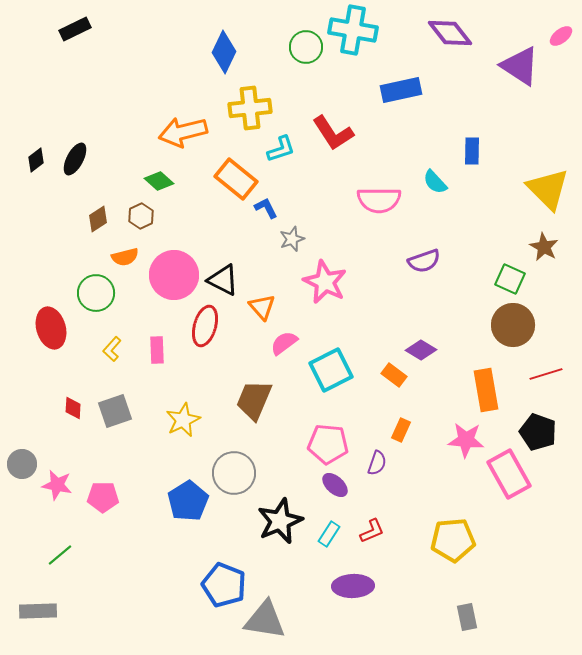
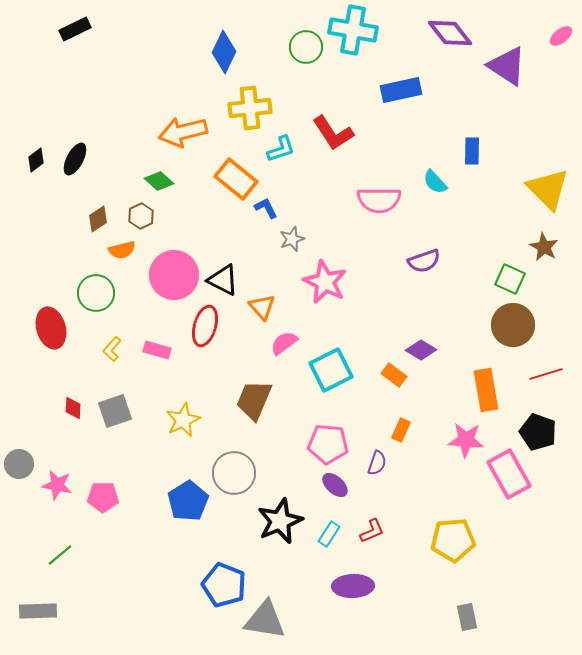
purple triangle at (520, 66): moved 13 px left
orange semicircle at (125, 257): moved 3 px left, 7 px up
pink rectangle at (157, 350): rotated 72 degrees counterclockwise
gray circle at (22, 464): moved 3 px left
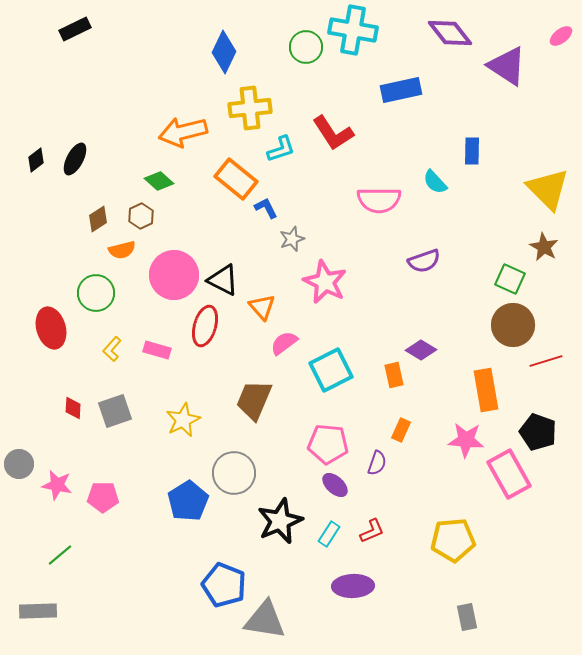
red line at (546, 374): moved 13 px up
orange rectangle at (394, 375): rotated 40 degrees clockwise
